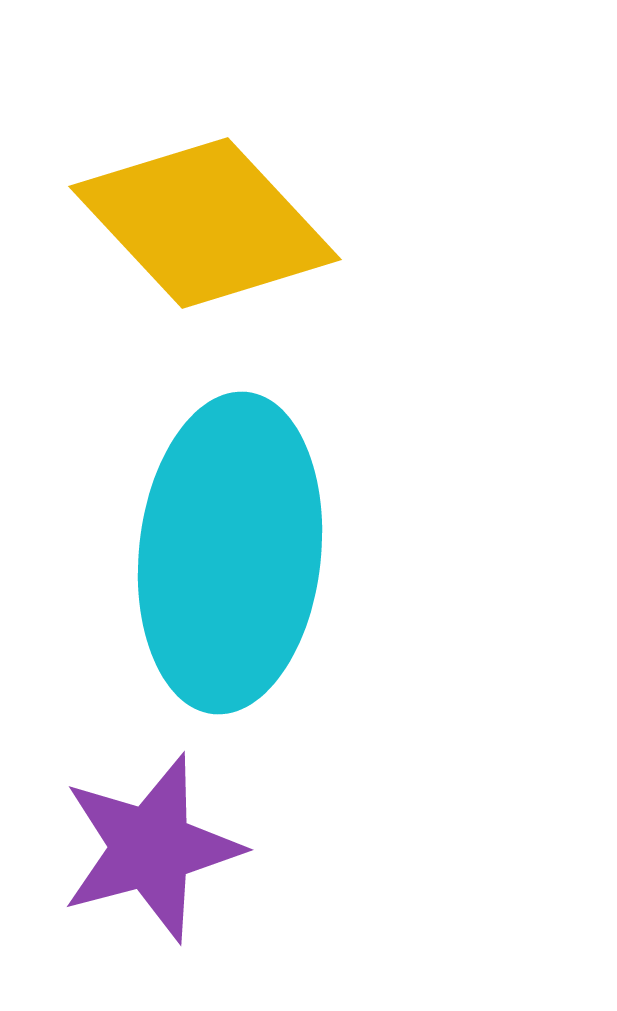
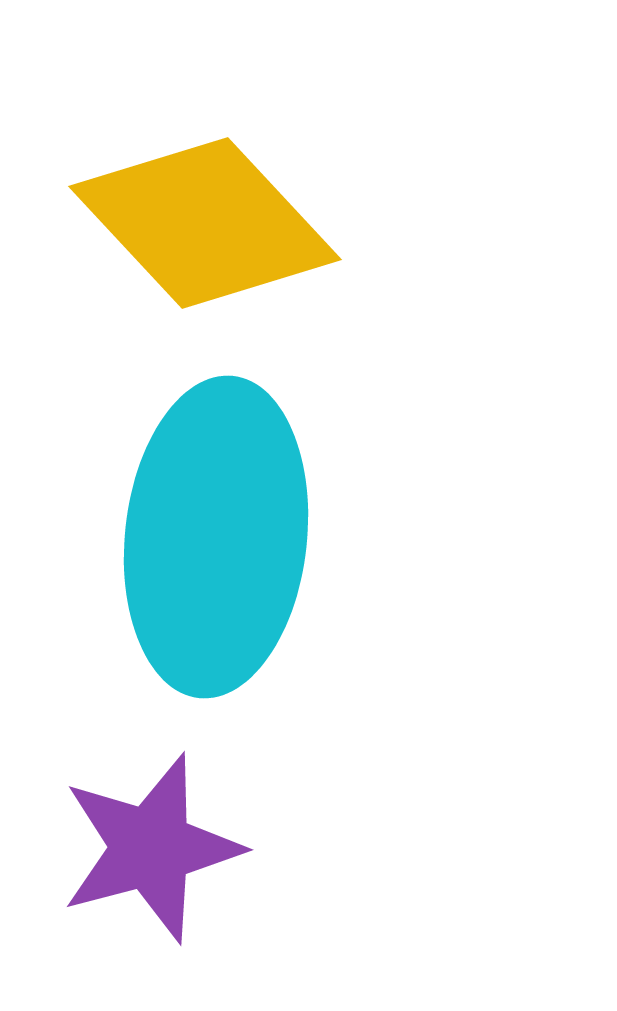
cyan ellipse: moved 14 px left, 16 px up
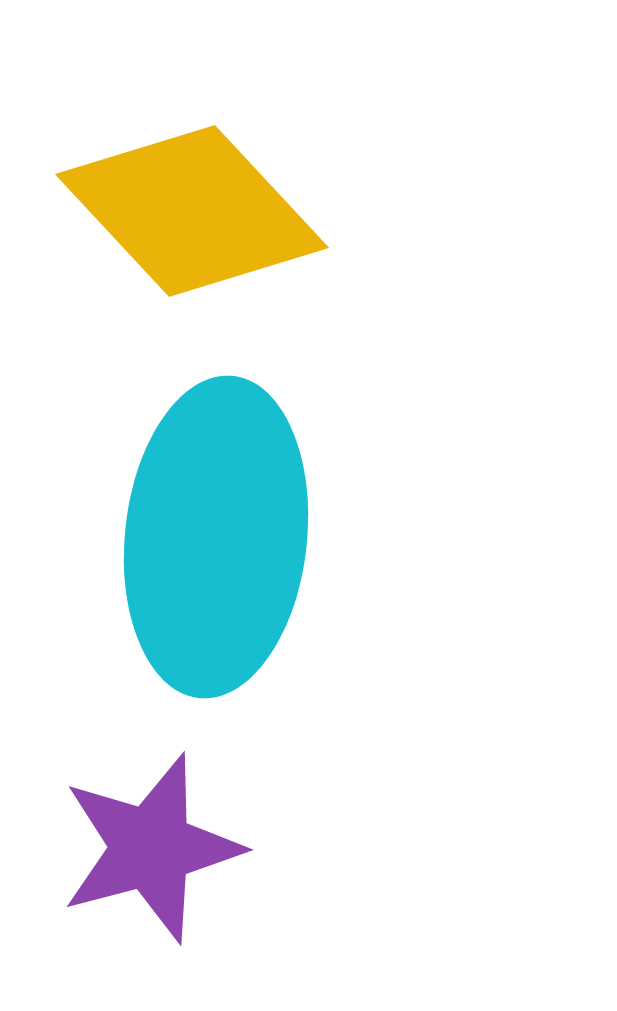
yellow diamond: moved 13 px left, 12 px up
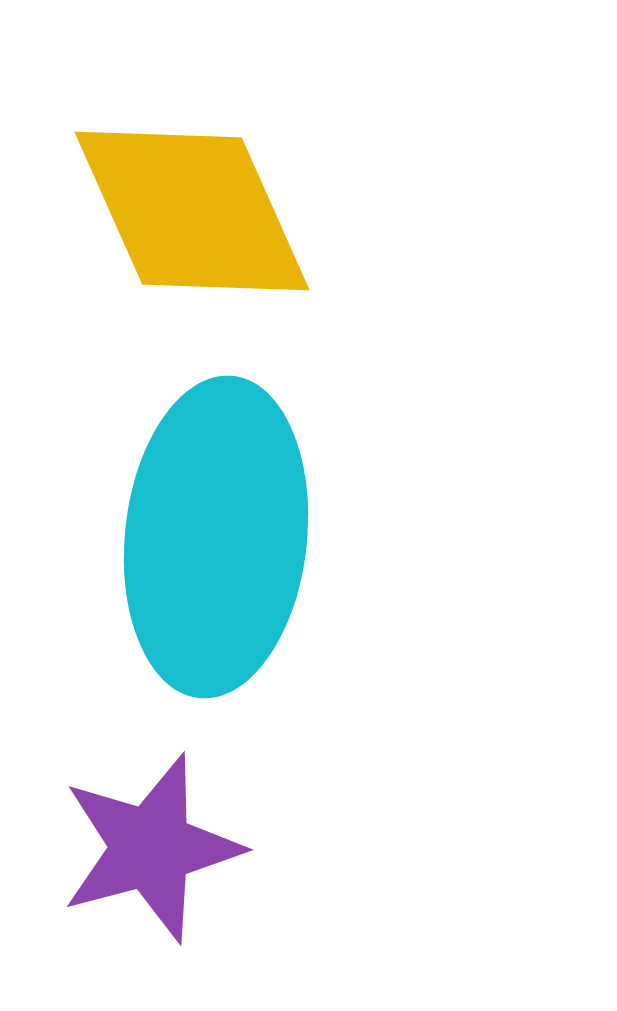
yellow diamond: rotated 19 degrees clockwise
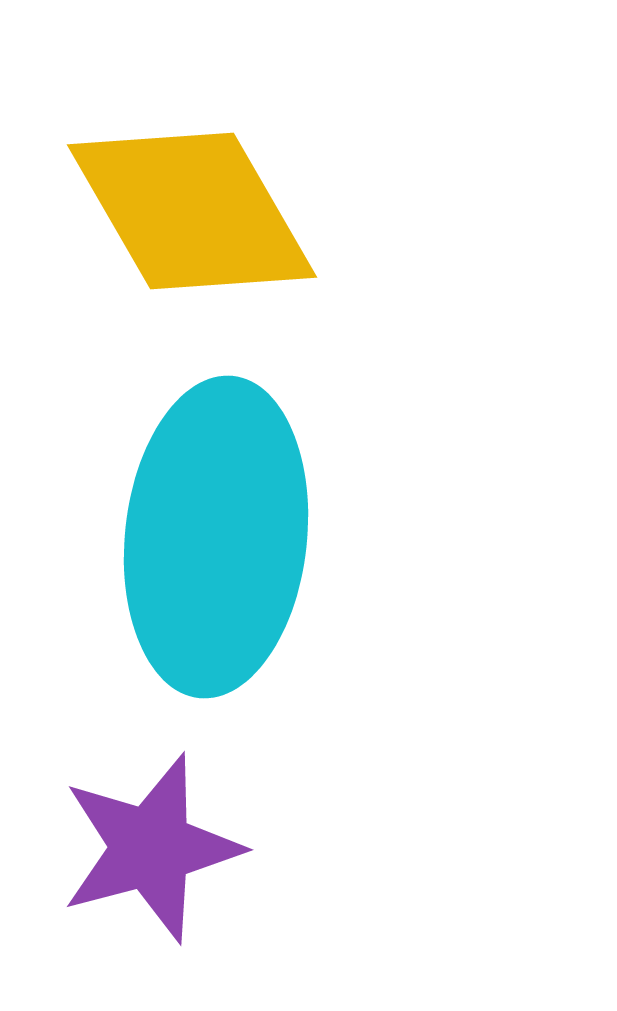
yellow diamond: rotated 6 degrees counterclockwise
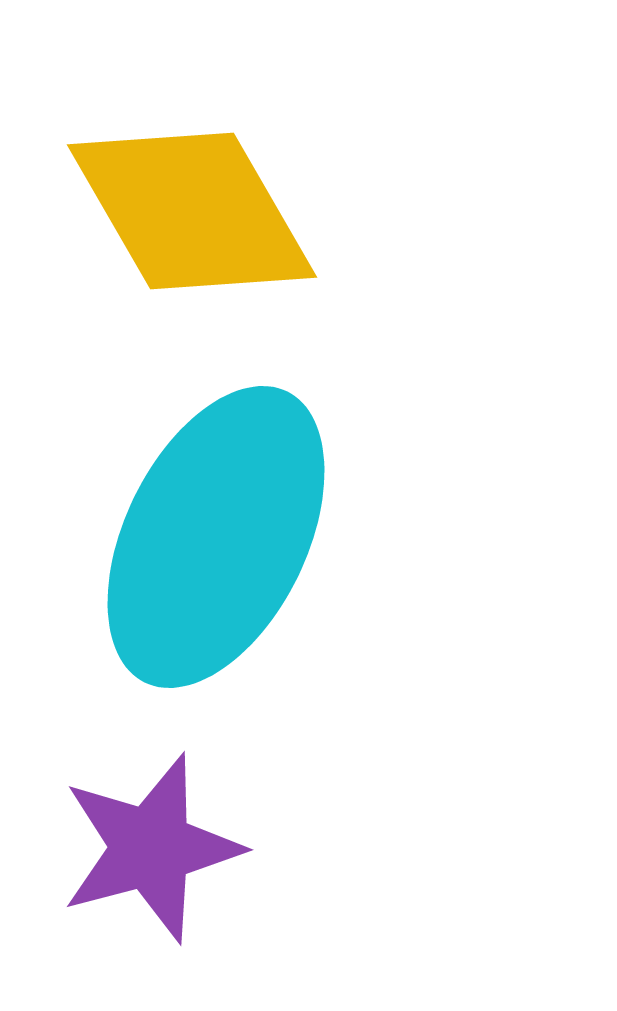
cyan ellipse: rotated 20 degrees clockwise
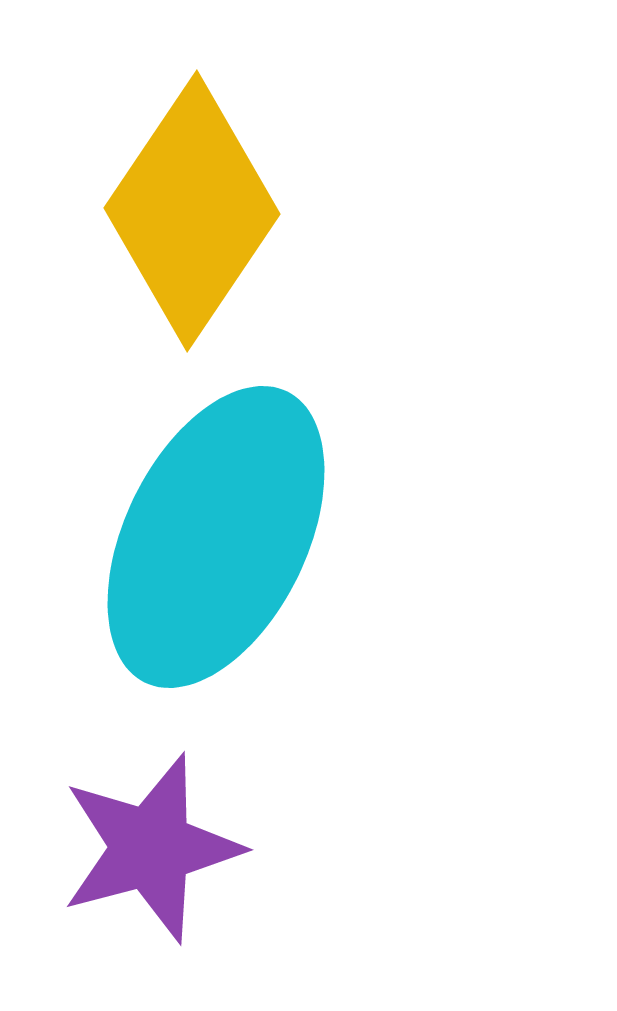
yellow diamond: rotated 64 degrees clockwise
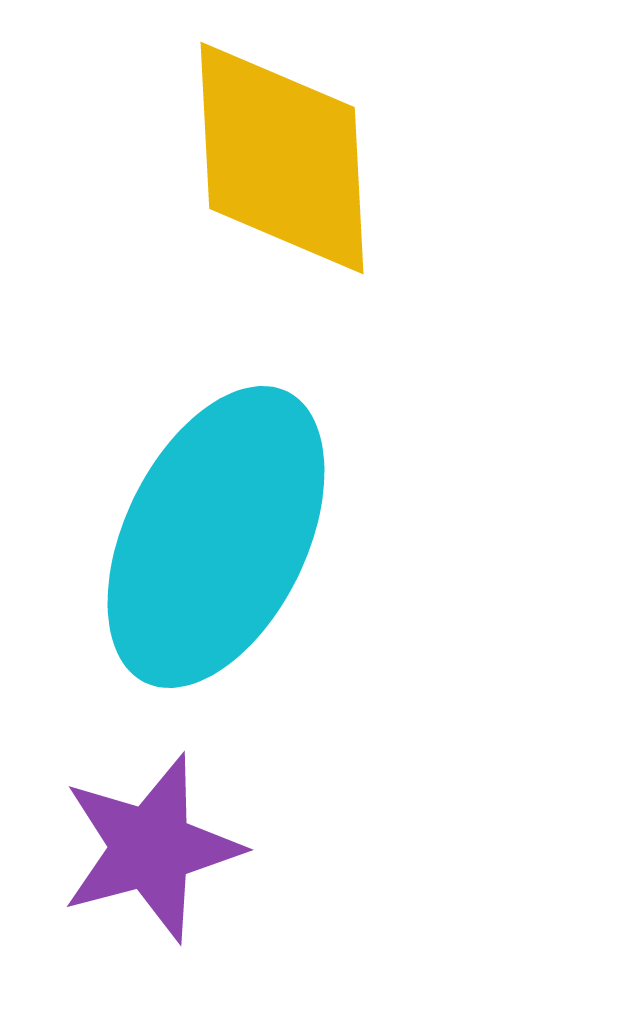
yellow diamond: moved 90 px right, 53 px up; rotated 37 degrees counterclockwise
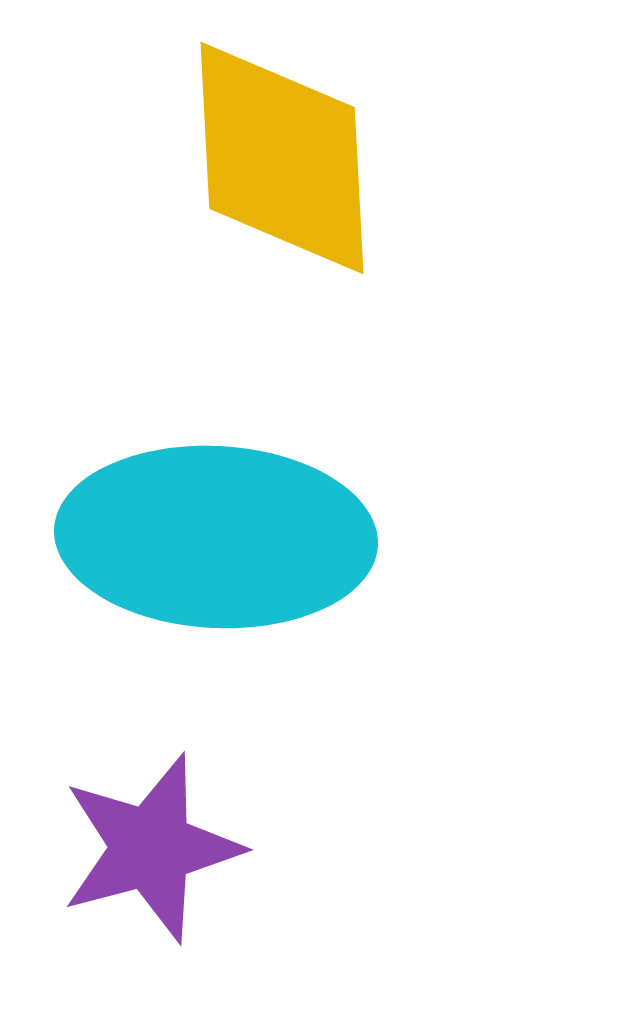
cyan ellipse: rotated 67 degrees clockwise
